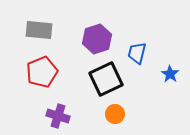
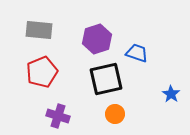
blue trapezoid: rotated 95 degrees clockwise
blue star: moved 1 px right, 20 px down
black square: rotated 12 degrees clockwise
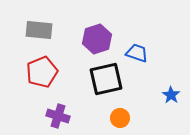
blue star: moved 1 px down
orange circle: moved 5 px right, 4 px down
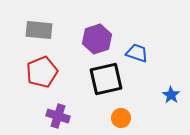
orange circle: moved 1 px right
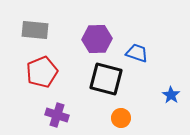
gray rectangle: moved 4 px left
purple hexagon: rotated 16 degrees clockwise
black square: rotated 28 degrees clockwise
purple cross: moved 1 px left, 1 px up
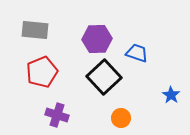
black square: moved 2 px left, 2 px up; rotated 32 degrees clockwise
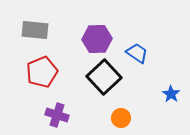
blue trapezoid: rotated 15 degrees clockwise
blue star: moved 1 px up
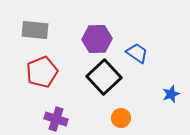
blue star: rotated 18 degrees clockwise
purple cross: moved 1 px left, 4 px down
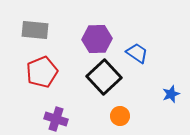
orange circle: moved 1 px left, 2 px up
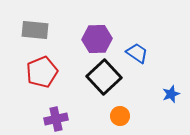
purple cross: rotated 30 degrees counterclockwise
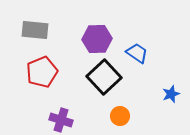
purple cross: moved 5 px right, 1 px down; rotated 30 degrees clockwise
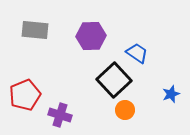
purple hexagon: moved 6 px left, 3 px up
red pentagon: moved 17 px left, 23 px down
black square: moved 10 px right, 3 px down
orange circle: moved 5 px right, 6 px up
purple cross: moved 1 px left, 5 px up
